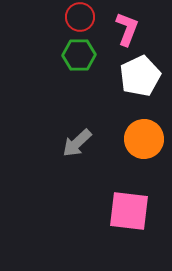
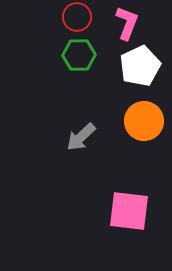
red circle: moved 3 px left
pink L-shape: moved 6 px up
white pentagon: moved 10 px up
orange circle: moved 18 px up
gray arrow: moved 4 px right, 6 px up
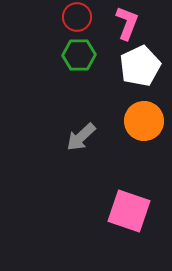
pink square: rotated 12 degrees clockwise
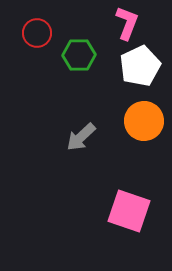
red circle: moved 40 px left, 16 px down
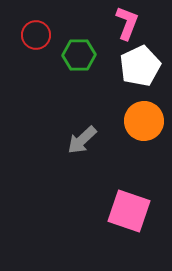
red circle: moved 1 px left, 2 px down
gray arrow: moved 1 px right, 3 px down
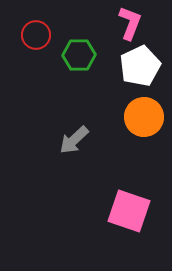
pink L-shape: moved 3 px right
orange circle: moved 4 px up
gray arrow: moved 8 px left
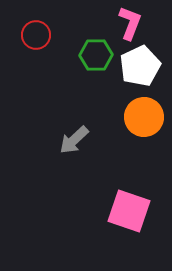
green hexagon: moved 17 px right
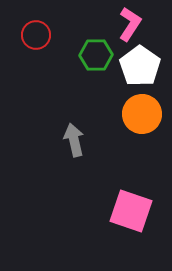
pink L-shape: moved 1 px down; rotated 12 degrees clockwise
white pentagon: rotated 12 degrees counterclockwise
orange circle: moved 2 px left, 3 px up
gray arrow: rotated 120 degrees clockwise
pink square: moved 2 px right
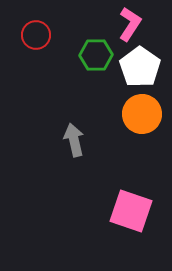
white pentagon: moved 1 px down
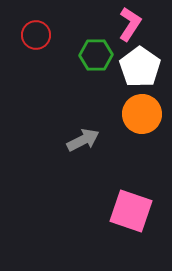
gray arrow: moved 9 px right; rotated 76 degrees clockwise
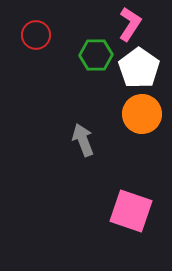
white pentagon: moved 1 px left, 1 px down
gray arrow: rotated 84 degrees counterclockwise
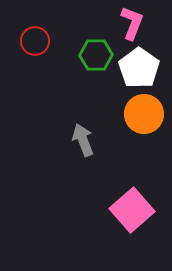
pink L-shape: moved 2 px right, 1 px up; rotated 12 degrees counterclockwise
red circle: moved 1 px left, 6 px down
orange circle: moved 2 px right
pink square: moved 1 px right, 1 px up; rotated 30 degrees clockwise
